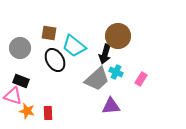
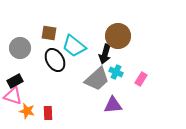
black rectangle: moved 6 px left; rotated 49 degrees counterclockwise
purple triangle: moved 2 px right, 1 px up
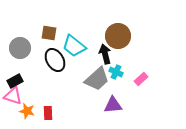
black arrow: rotated 150 degrees clockwise
pink rectangle: rotated 16 degrees clockwise
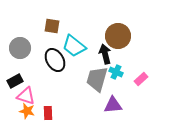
brown square: moved 3 px right, 7 px up
gray trapezoid: rotated 148 degrees clockwise
pink triangle: moved 13 px right
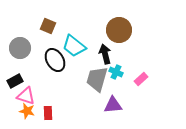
brown square: moved 4 px left; rotated 14 degrees clockwise
brown circle: moved 1 px right, 6 px up
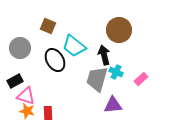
black arrow: moved 1 px left, 1 px down
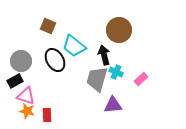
gray circle: moved 1 px right, 13 px down
red rectangle: moved 1 px left, 2 px down
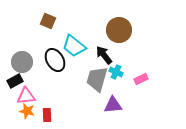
brown square: moved 5 px up
black arrow: rotated 24 degrees counterclockwise
gray circle: moved 1 px right, 1 px down
pink rectangle: rotated 16 degrees clockwise
pink triangle: rotated 24 degrees counterclockwise
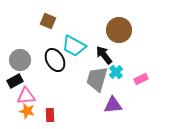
cyan trapezoid: rotated 10 degrees counterclockwise
gray circle: moved 2 px left, 2 px up
cyan cross: rotated 24 degrees clockwise
red rectangle: moved 3 px right
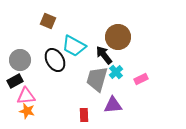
brown circle: moved 1 px left, 7 px down
red rectangle: moved 34 px right
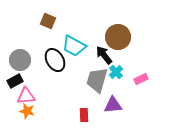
gray trapezoid: moved 1 px down
